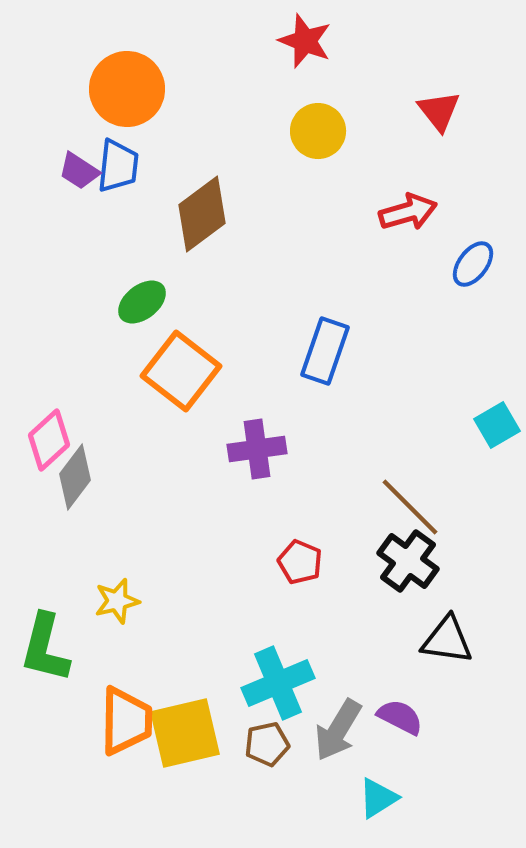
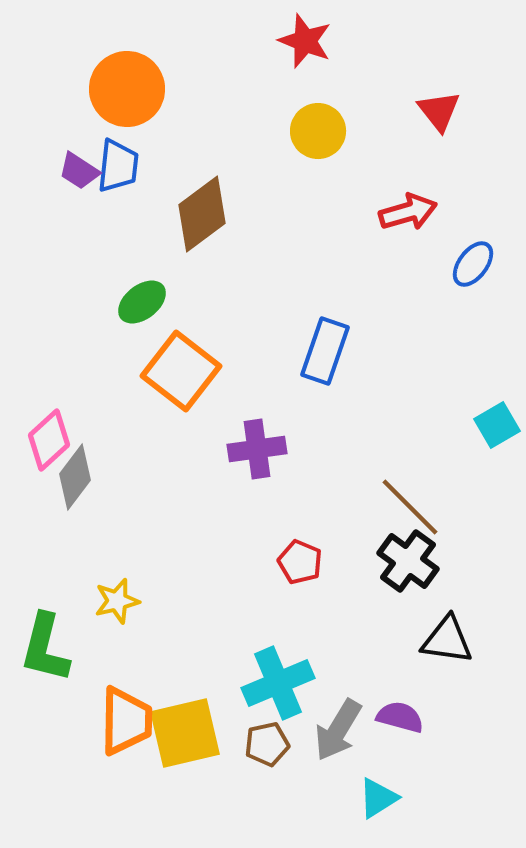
purple semicircle: rotated 12 degrees counterclockwise
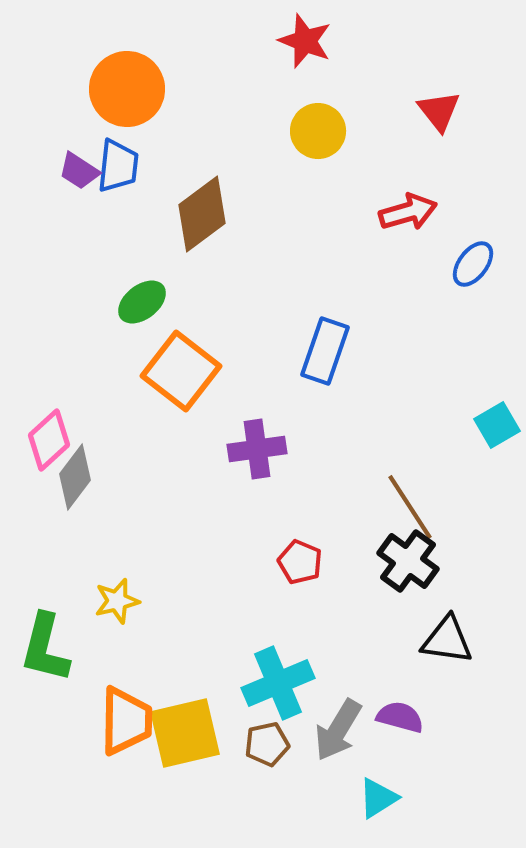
brown line: rotated 12 degrees clockwise
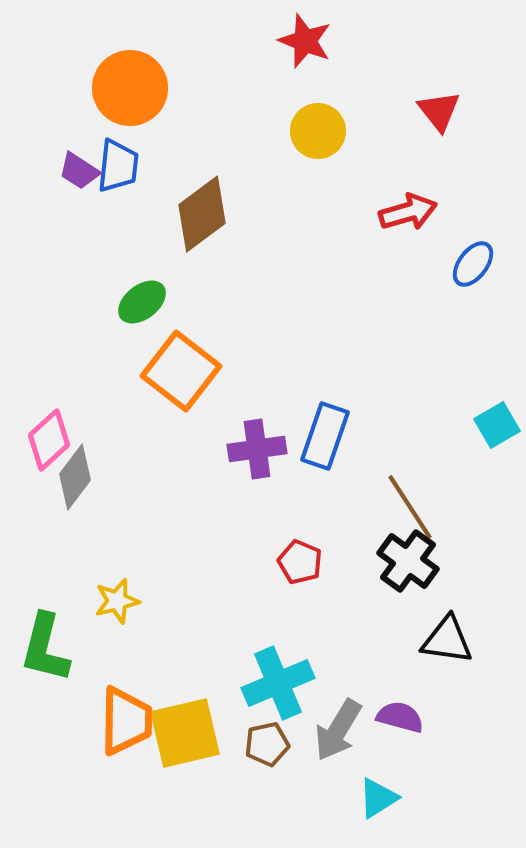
orange circle: moved 3 px right, 1 px up
blue rectangle: moved 85 px down
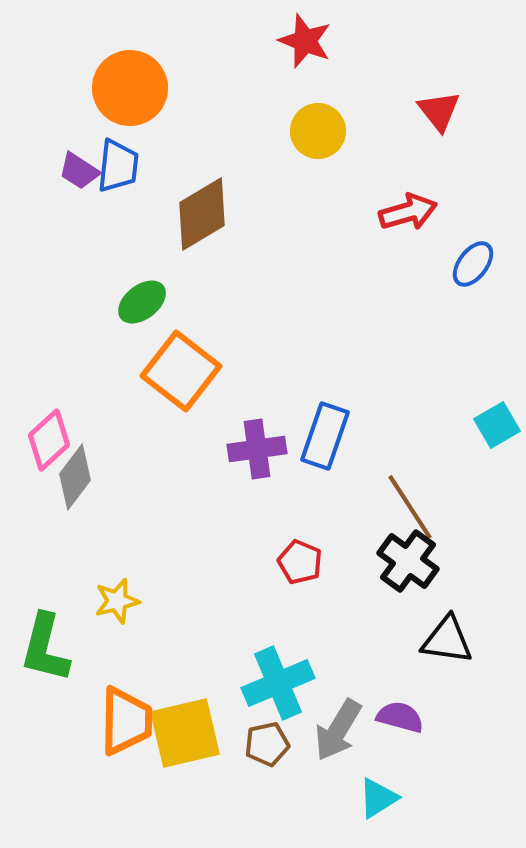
brown diamond: rotated 6 degrees clockwise
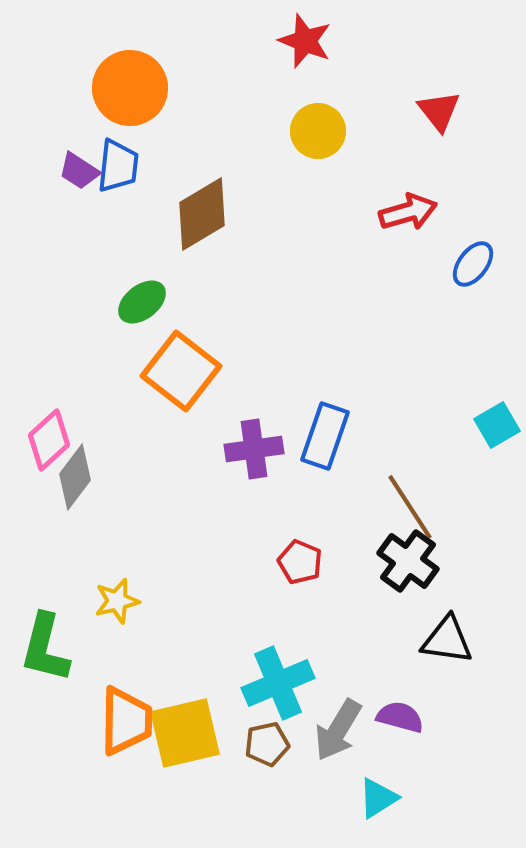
purple cross: moved 3 px left
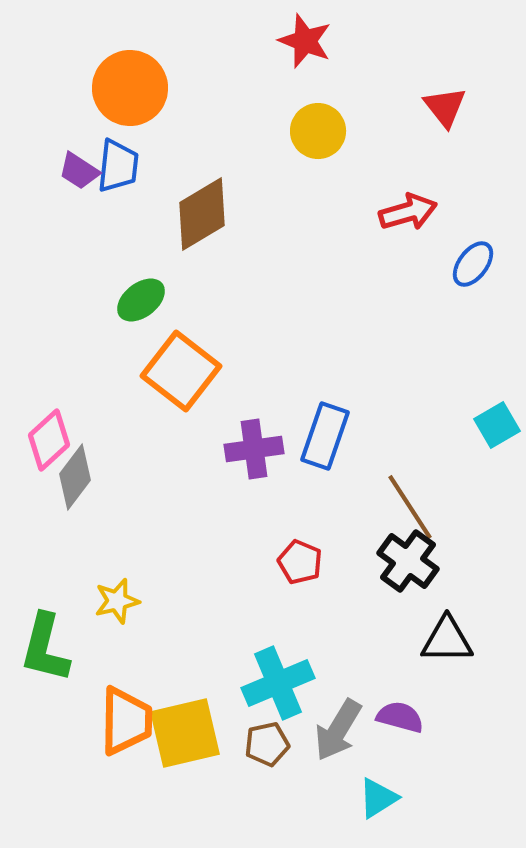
red triangle: moved 6 px right, 4 px up
green ellipse: moved 1 px left, 2 px up
black triangle: rotated 8 degrees counterclockwise
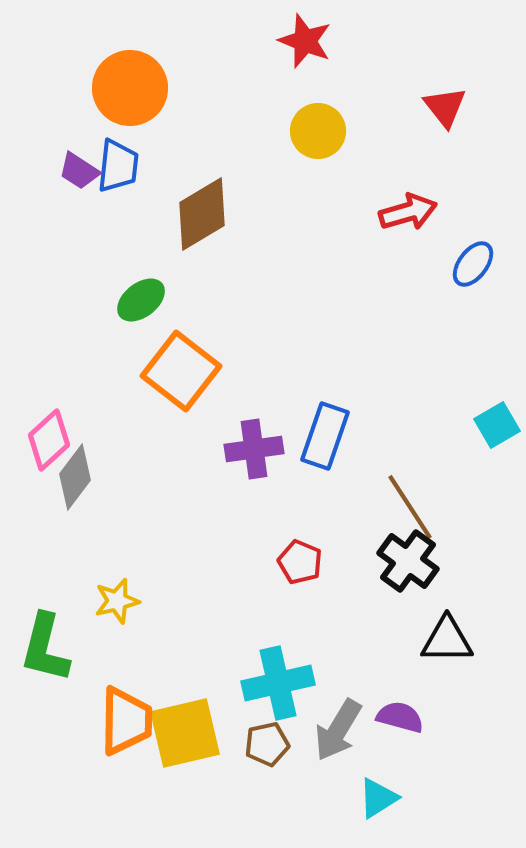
cyan cross: rotated 10 degrees clockwise
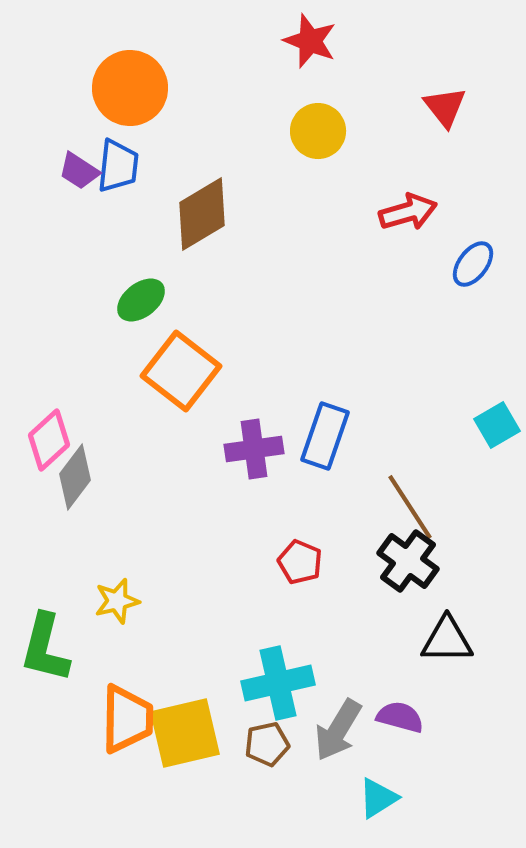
red star: moved 5 px right
orange trapezoid: moved 1 px right, 2 px up
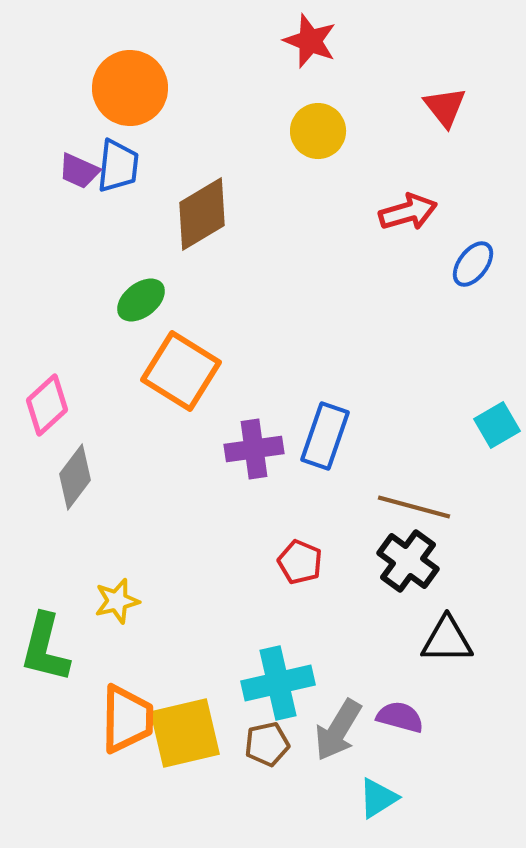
purple trapezoid: rotated 9 degrees counterclockwise
orange square: rotated 6 degrees counterclockwise
pink diamond: moved 2 px left, 35 px up
brown line: moved 4 px right; rotated 42 degrees counterclockwise
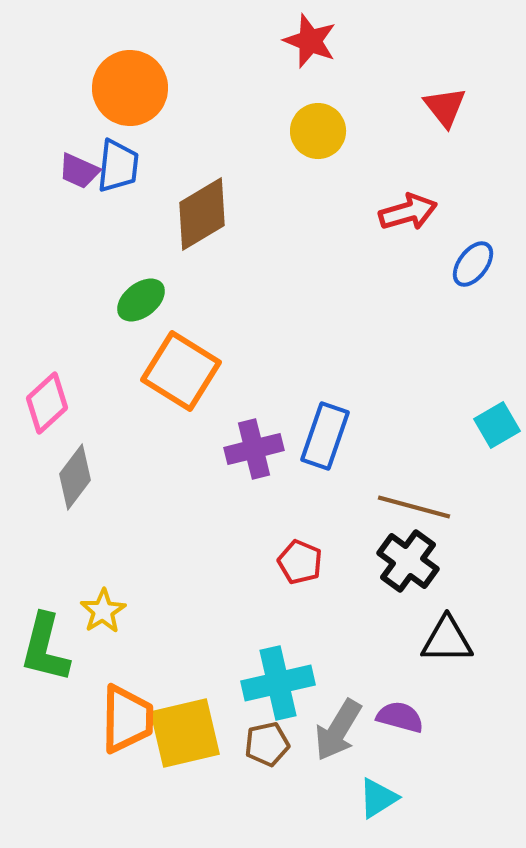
pink diamond: moved 2 px up
purple cross: rotated 6 degrees counterclockwise
yellow star: moved 14 px left, 10 px down; rotated 18 degrees counterclockwise
